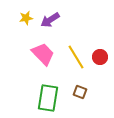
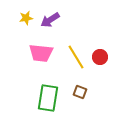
pink trapezoid: moved 2 px left, 1 px up; rotated 140 degrees clockwise
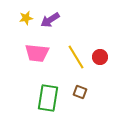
pink trapezoid: moved 4 px left
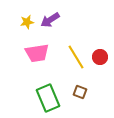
yellow star: moved 1 px right, 4 px down
pink trapezoid: rotated 15 degrees counterclockwise
green rectangle: rotated 32 degrees counterclockwise
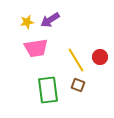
pink trapezoid: moved 1 px left, 5 px up
yellow line: moved 3 px down
brown square: moved 2 px left, 7 px up
green rectangle: moved 8 px up; rotated 16 degrees clockwise
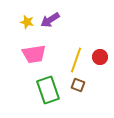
yellow star: rotated 24 degrees clockwise
pink trapezoid: moved 2 px left, 6 px down
yellow line: rotated 50 degrees clockwise
green rectangle: rotated 12 degrees counterclockwise
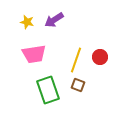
purple arrow: moved 4 px right
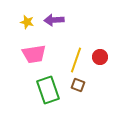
purple arrow: rotated 30 degrees clockwise
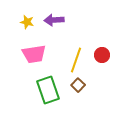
red circle: moved 2 px right, 2 px up
brown square: rotated 24 degrees clockwise
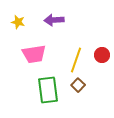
yellow star: moved 9 px left
green rectangle: rotated 12 degrees clockwise
